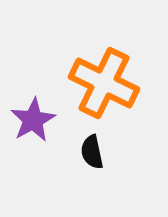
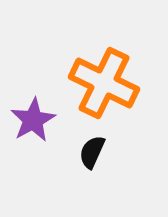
black semicircle: rotated 36 degrees clockwise
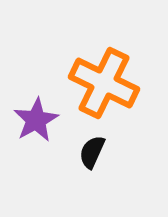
purple star: moved 3 px right
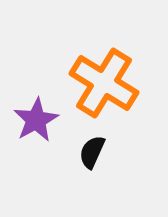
orange cross: rotated 6 degrees clockwise
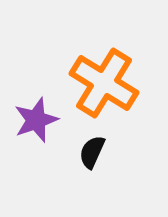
purple star: rotated 9 degrees clockwise
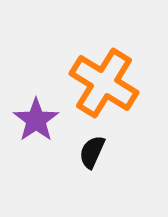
purple star: rotated 15 degrees counterclockwise
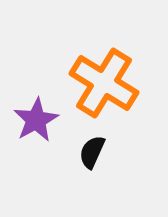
purple star: rotated 6 degrees clockwise
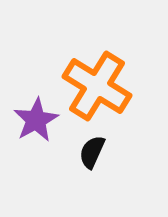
orange cross: moved 7 px left, 3 px down
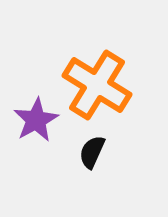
orange cross: moved 1 px up
